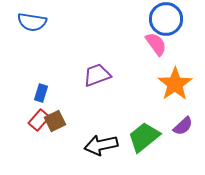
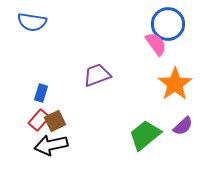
blue circle: moved 2 px right, 5 px down
green trapezoid: moved 1 px right, 2 px up
black arrow: moved 50 px left
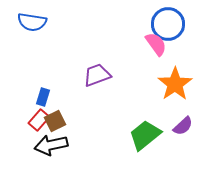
blue rectangle: moved 2 px right, 4 px down
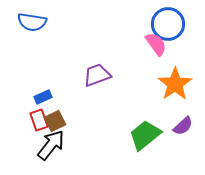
blue rectangle: rotated 48 degrees clockwise
red rectangle: rotated 60 degrees counterclockwise
black arrow: rotated 140 degrees clockwise
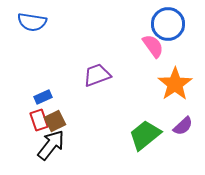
pink semicircle: moved 3 px left, 2 px down
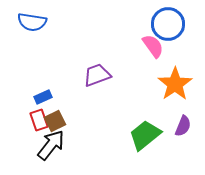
purple semicircle: rotated 25 degrees counterclockwise
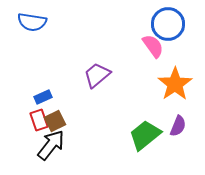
purple trapezoid: rotated 20 degrees counterclockwise
purple semicircle: moved 5 px left
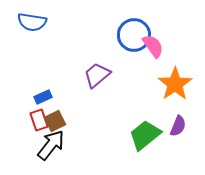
blue circle: moved 34 px left, 11 px down
